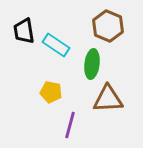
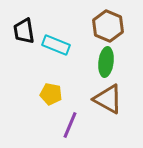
cyan rectangle: rotated 12 degrees counterclockwise
green ellipse: moved 14 px right, 2 px up
yellow pentagon: moved 2 px down
brown triangle: rotated 32 degrees clockwise
purple line: rotated 8 degrees clockwise
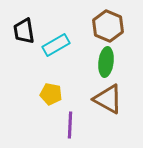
cyan rectangle: rotated 52 degrees counterclockwise
purple line: rotated 20 degrees counterclockwise
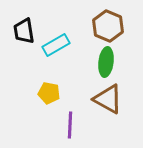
yellow pentagon: moved 2 px left, 1 px up
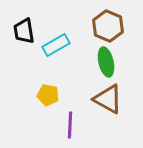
green ellipse: rotated 20 degrees counterclockwise
yellow pentagon: moved 1 px left, 2 px down
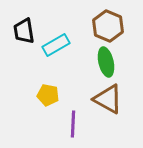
purple line: moved 3 px right, 1 px up
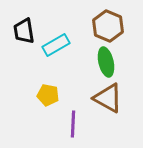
brown triangle: moved 1 px up
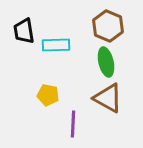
cyan rectangle: rotated 28 degrees clockwise
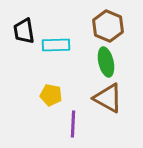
yellow pentagon: moved 3 px right
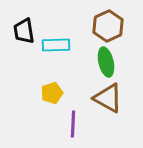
brown hexagon: rotated 12 degrees clockwise
yellow pentagon: moved 1 px right, 2 px up; rotated 30 degrees counterclockwise
